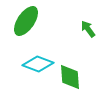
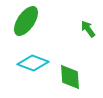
cyan diamond: moved 5 px left, 1 px up
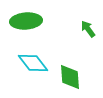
green ellipse: rotated 52 degrees clockwise
cyan diamond: rotated 32 degrees clockwise
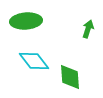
green arrow: rotated 54 degrees clockwise
cyan diamond: moved 1 px right, 2 px up
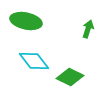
green ellipse: rotated 16 degrees clockwise
green diamond: rotated 60 degrees counterclockwise
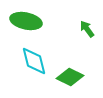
green arrow: moved 1 px left; rotated 54 degrees counterclockwise
cyan diamond: rotated 24 degrees clockwise
